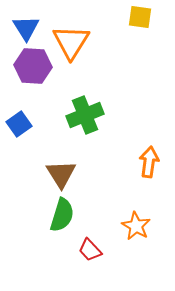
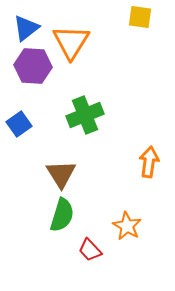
blue triangle: rotated 24 degrees clockwise
orange star: moved 9 px left
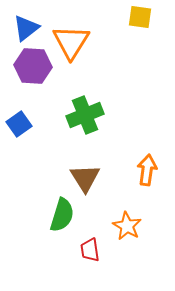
orange arrow: moved 2 px left, 8 px down
brown triangle: moved 24 px right, 4 px down
red trapezoid: rotated 35 degrees clockwise
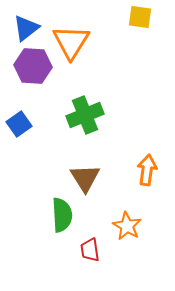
green semicircle: rotated 20 degrees counterclockwise
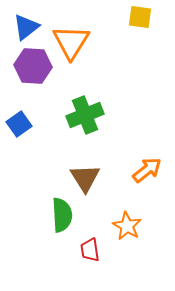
blue triangle: moved 1 px up
orange arrow: rotated 44 degrees clockwise
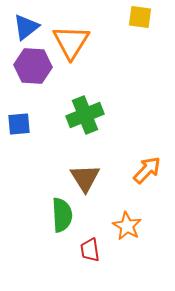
blue square: rotated 30 degrees clockwise
orange arrow: rotated 8 degrees counterclockwise
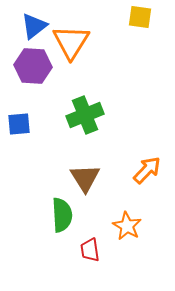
blue triangle: moved 8 px right, 1 px up
